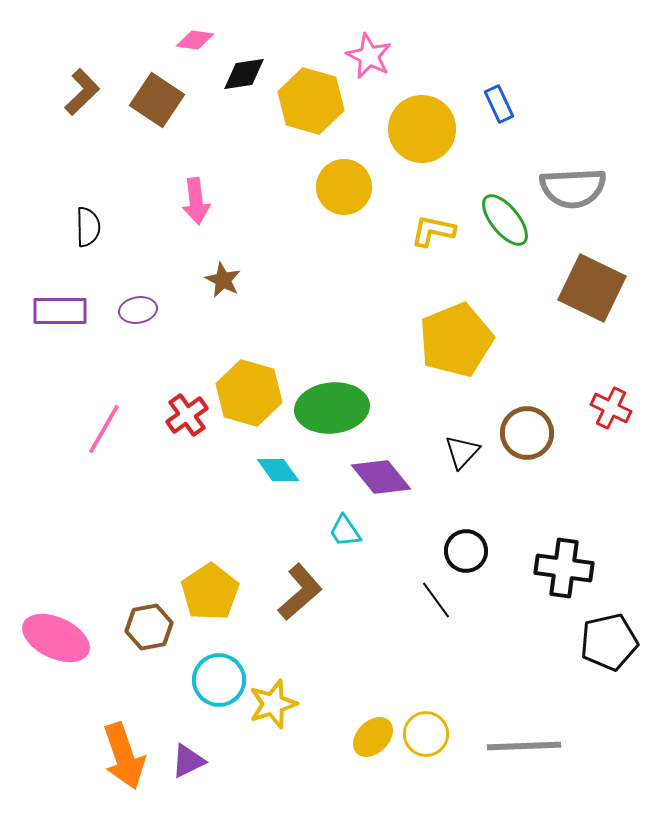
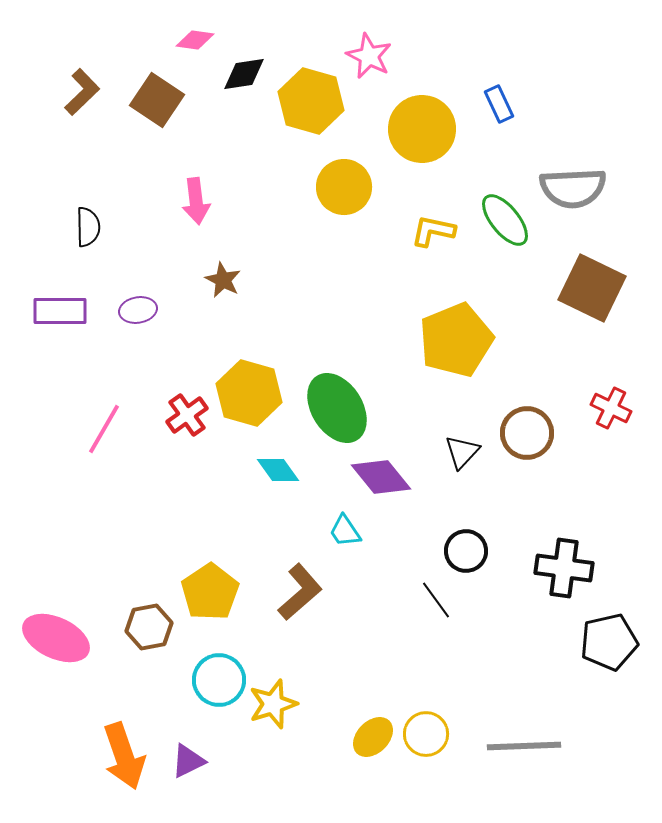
green ellipse at (332, 408): moved 5 px right; rotated 64 degrees clockwise
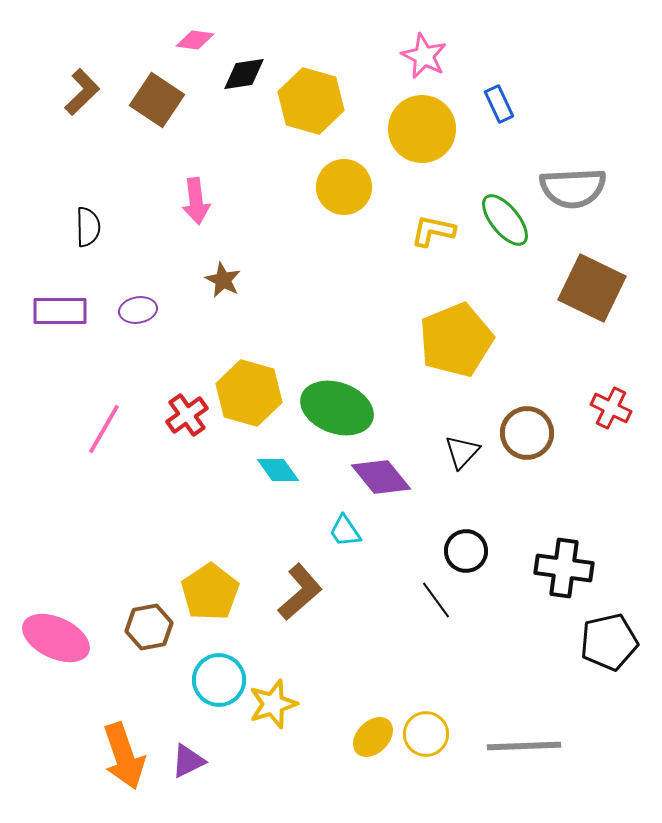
pink star at (369, 56): moved 55 px right
green ellipse at (337, 408): rotated 38 degrees counterclockwise
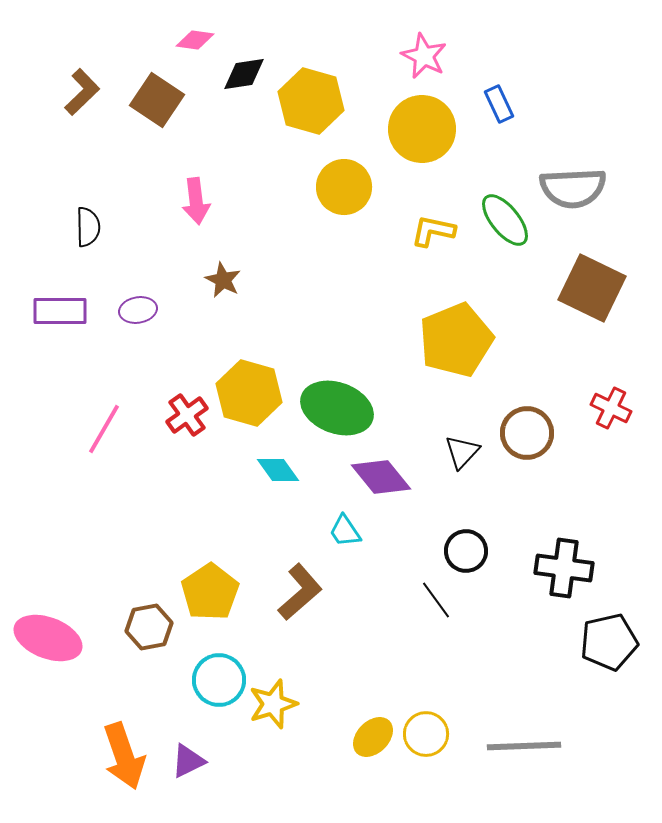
pink ellipse at (56, 638): moved 8 px left; rotated 4 degrees counterclockwise
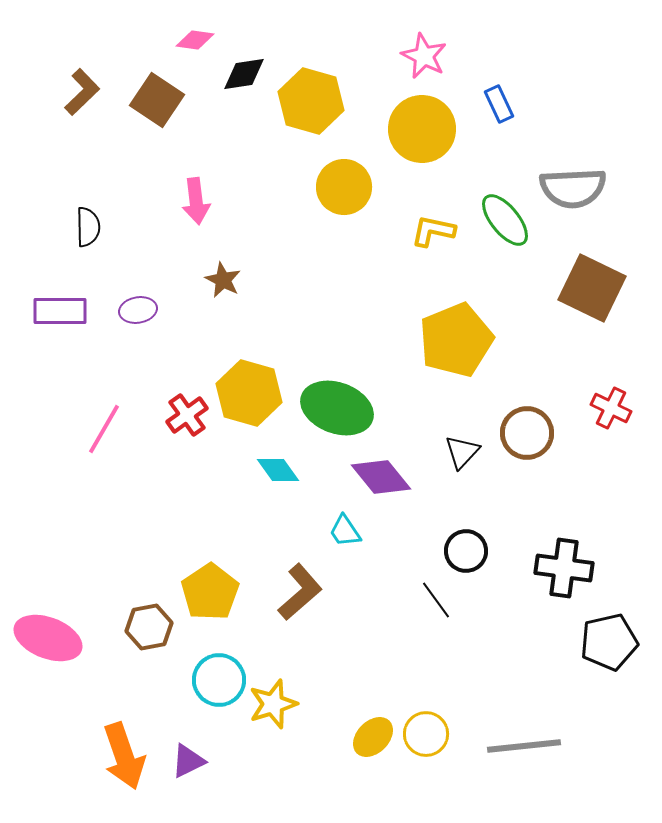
gray line at (524, 746): rotated 4 degrees counterclockwise
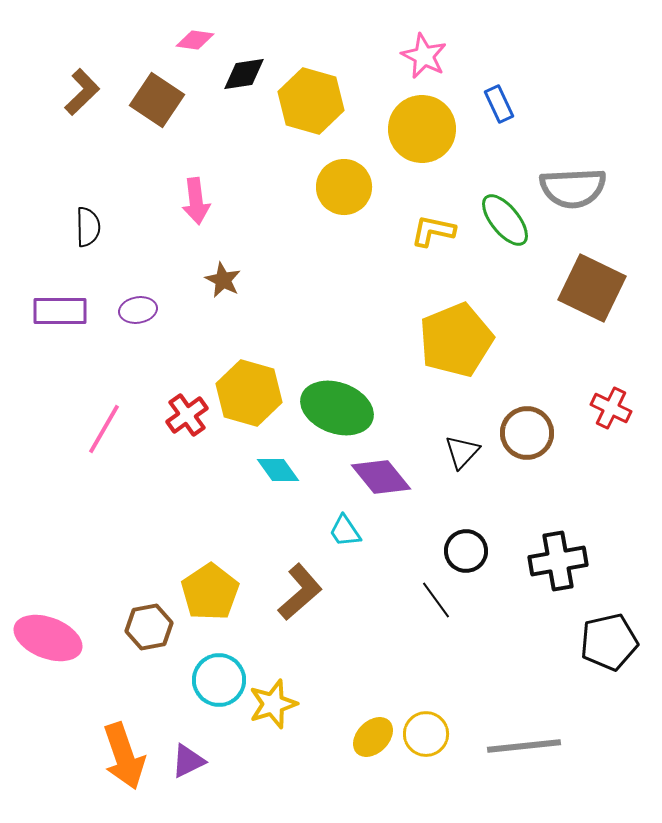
black cross at (564, 568): moved 6 px left, 7 px up; rotated 18 degrees counterclockwise
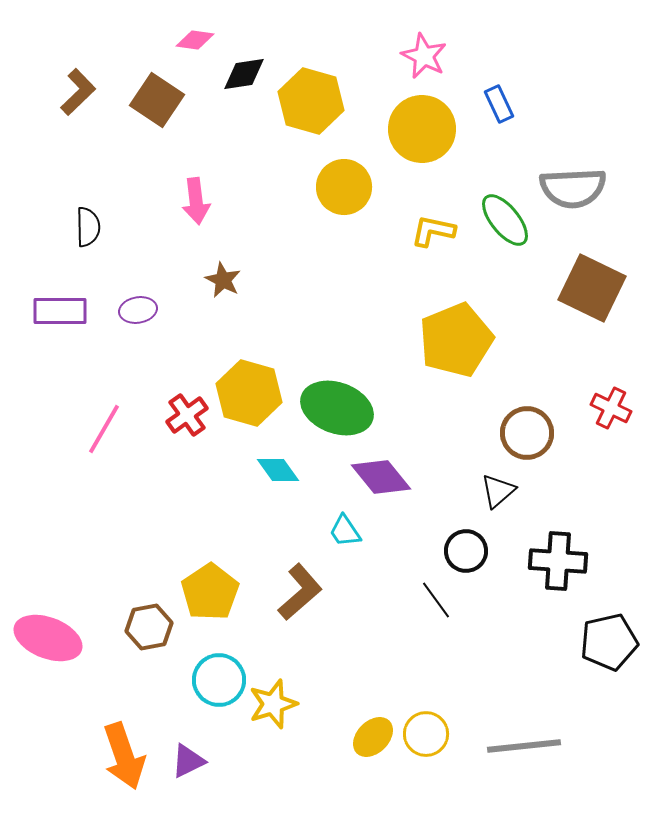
brown L-shape at (82, 92): moved 4 px left
black triangle at (462, 452): moved 36 px right, 39 px down; rotated 6 degrees clockwise
black cross at (558, 561): rotated 14 degrees clockwise
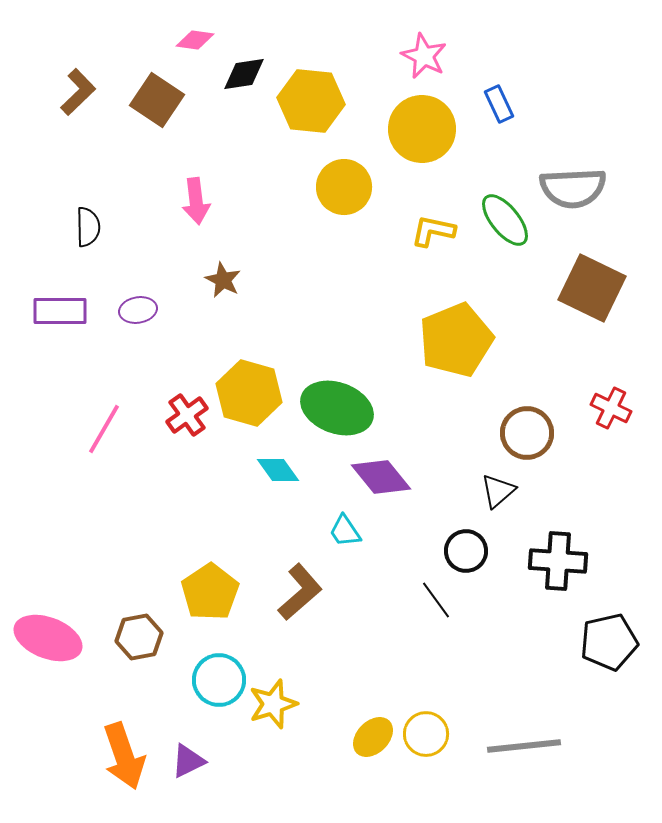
yellow hexagon at (311, 101): rotated 10 degrees counterclockwise
brown hexagon at (149, 627): moved 10 px left, 10 px down
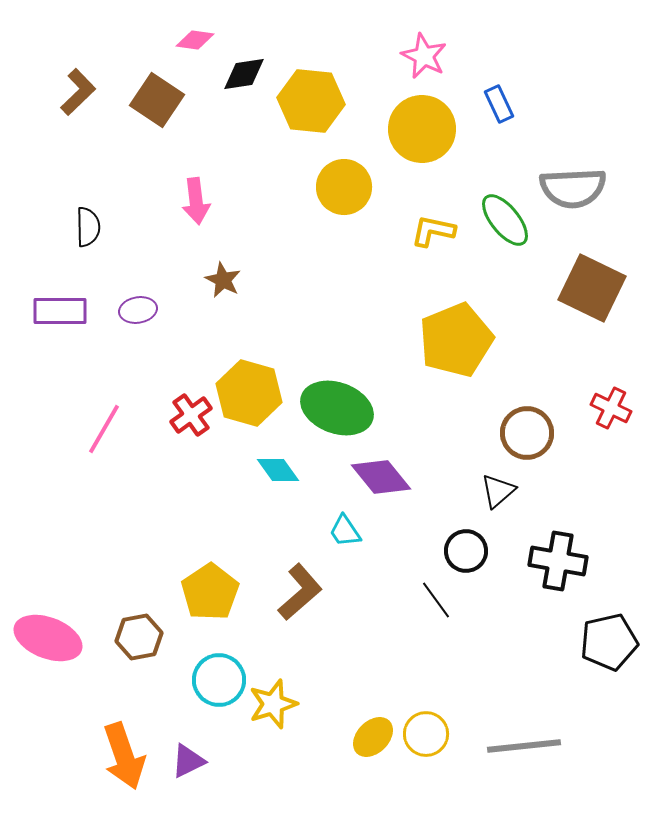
red cross at (187, 415): moved 4 px right
black cross at (558, 561): rotated 6 degrees clockwise
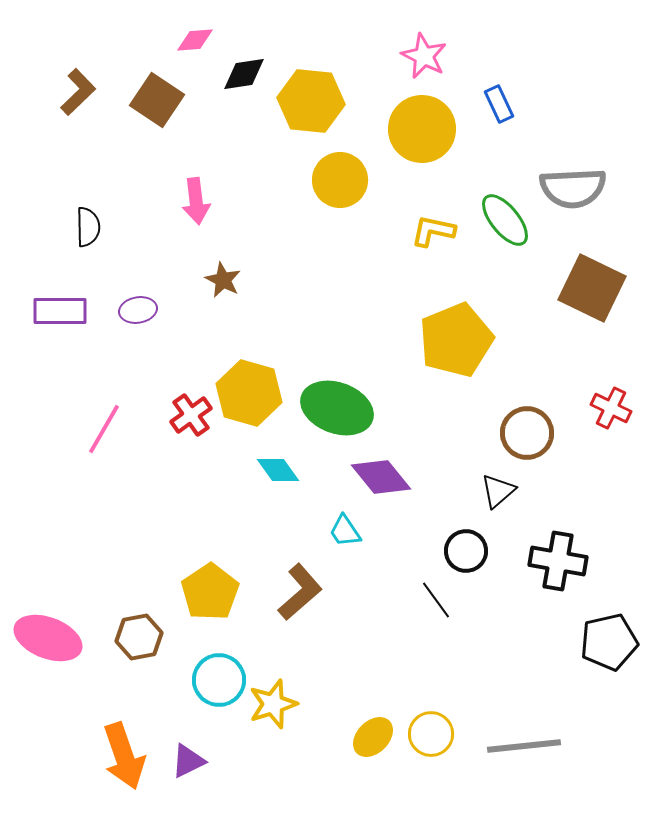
pink diamond at (195, 40): rotated 12 degrees counterclockwise
yellow circle at (344, 187): moved 4 px left, 7 px up
yellow circle at (426, 734): moved 5 px right
